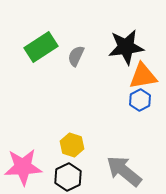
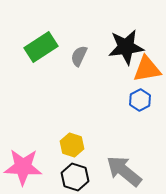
gray semicircle: moved 3 px right
orange triangle: moved 4 px right, 7 px up
pink star: rotated 6 degrees clockwise
black hexagon: moved 7 px right; rotated 16 degrees counterclockwise
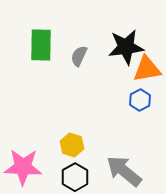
green rectangle: moved 2 px up; rotated 56 degrees counterclockwise
black hexagon: rotated 12 degrees clockwise
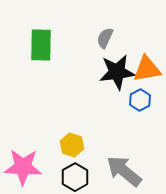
black star: moved 9 px left, 25 px down
gray semicircle: moved 26 px right, 18 px up
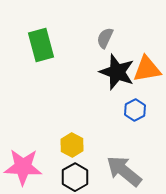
green rectangle: rotated 16 degrees counterclockwise
black star: rotated 27 degrees clockwise
blue hexagon: moved 5 px left, 10 px down
yellow hexagon: rotated 10 degrees clockwise
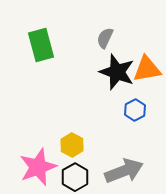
pink star: moved 15 px right; rotated 24 degrees counterclockwise
gray arrow: rotated 120 degrees clockwise
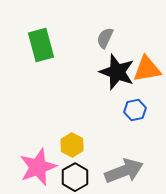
blue hexagon: rotated 15 degrees clockwise
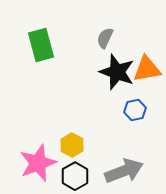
pink star: moved 4 px up
black hexagon: moved 1 px up
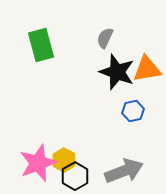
blue hexagon: moved 2 px left, 1 px down
yellow hexagon: moved 8 px left, 15 px down
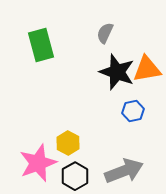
gray semicircle: moved 5 px up
yellow hexagon: moved 4 px right, 17 px up
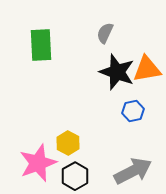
green rectangle: rotated 12 degrees clockwise
gray arrow: moved 9 px right; rotated 6 degrees counterclockwise
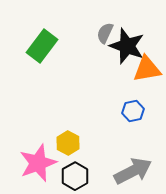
green rectangle: moved 1 px right, 1 px down; rotated 40 degrees clockwise
black star: moved 10 px right, 26 px up
